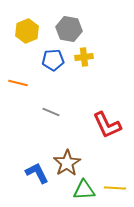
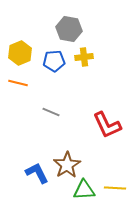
yellow hexagon: moved 7 px left, 22 px down
blue pentagon: moved 1 px right, 1 px down
brown star: moved 2 px down
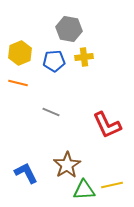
blue L-shape: moved 11 px left
yellow line: moved 3 px left, 3 px up; rotated 15 degrees counterclockwise
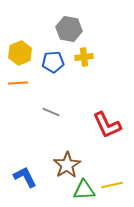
blue pentagon: moved 1 px left, 1 px down
orange line: rotated 18 degrees counterclockwise
blue L-shape: moved 1 px left, 4 px down
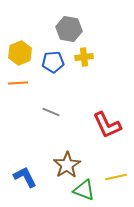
yellow line: moved 4 px right, 8 px up
green triangle: rotated 25 degrees clockwise
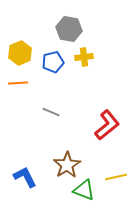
blue pentagon: rotated 10 degrees counterclockwise
red L-shape: rotated 104 degrees counterclockwise
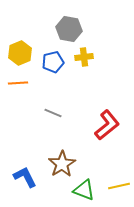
gray line: moved 2 px right, 1 px down
brown star: moved 5 px left, 1 px up
yellow line: moved 3 px right, 9 px down
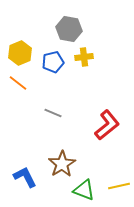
orange line: rotated 42 degrees clockwise
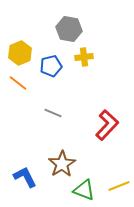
blue pentagon: moved 2 px left, 4 px down
red L-shape: rotated 8 degrees counterclockwise
yellow line: rotated 10 degrees counterclockwise
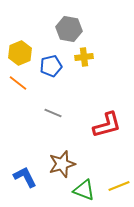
red L-shape: rotated 32 degrees clockwise
brown star: rotated 16 degrees clockwise
